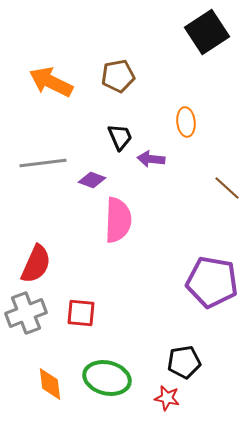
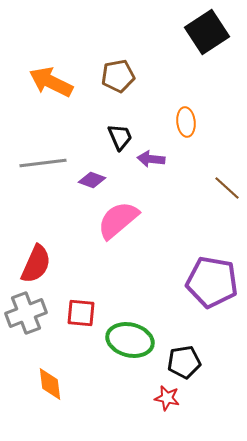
pink semicircle: rotated 132 degrees counterclockwise
green ellipse: moved 23 px right, 38 px up
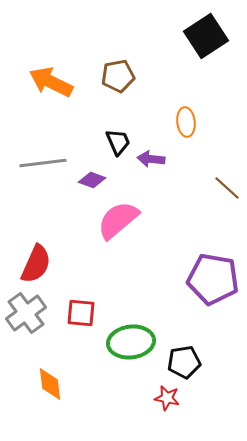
black square: moved 1 px left, 4 px down
black trapezoid: moved 2 px left, 5 px down
purple pentagon: moved 1 px right, 3 px up
gray cross: rotated 15 degrees counterclockwise
green ellipse: moved 1 px right, 2 px down; rotated 21 degrees counterclockwise
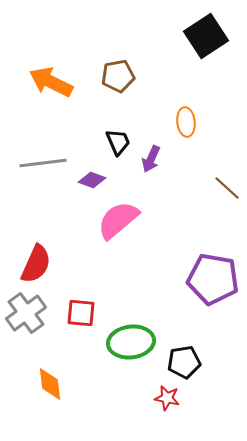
purple arrow: rotated 72 degrees counterclockwise
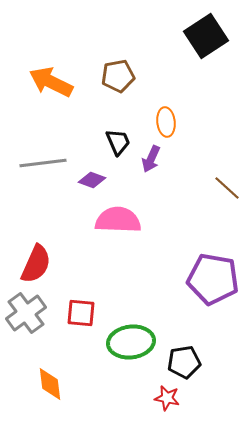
orange ellipse: moved 20 px left
pink semicircle: rotated 42 degrees clockwise
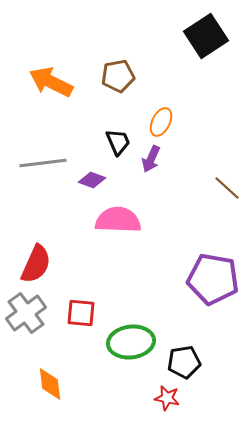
orange ellipse: moved 5 px left; rotated 32 degrees clockwise
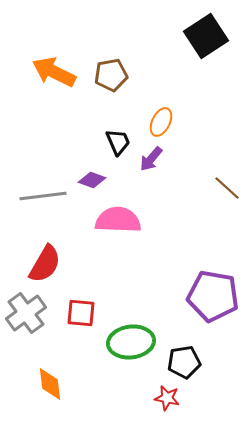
brown pentagon: moved 7 px left, 1 px up
orange arrow: moved 3 px right, 10 px up
purple arrow: rotated 16 degrees clockwise
gray line: moved 33 px down
red semicircle: moved 9 px right; rotated 6 degrees clockwise
purple pentagon: moved 17 px down
